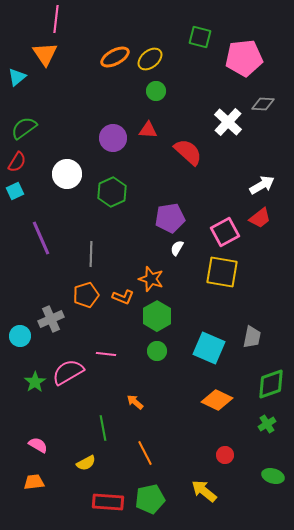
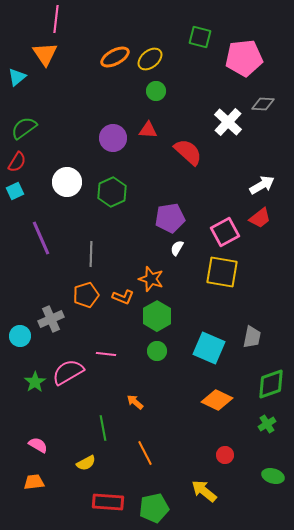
white circle at (67, 174): moved 8 px down
green pentagon at (150, 499): moved 4 px right, 9 px down
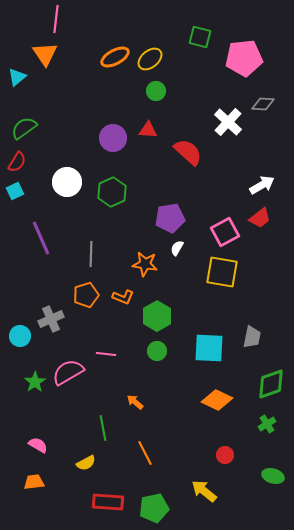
orange star at (151, 279): moved 6 px left, 15 px up; rotated 10 degrees counterclockwise
cyan square at (209, 348): rotated 20 degrees counterclockwise
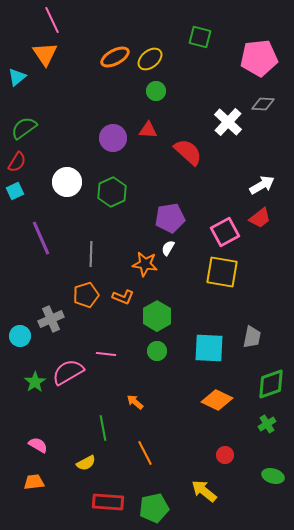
pink line at (56, 19): moved 4 px left, 1 px down; rotated 32 degrees counterclockwise
pink pentagon at (244, 58): moved 15 px right
white semicircle at (177, 248): moved 9 px left
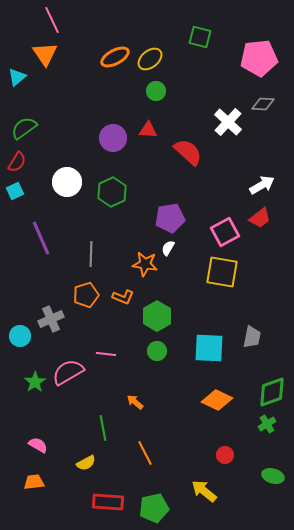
green diamond at (271, 384): moved 1 px right, 8 px down
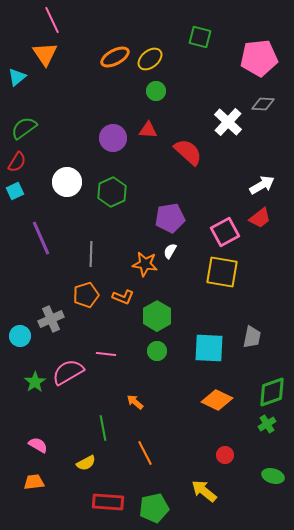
white semicircle at (168, 248): moved 2 px right, 3 px down
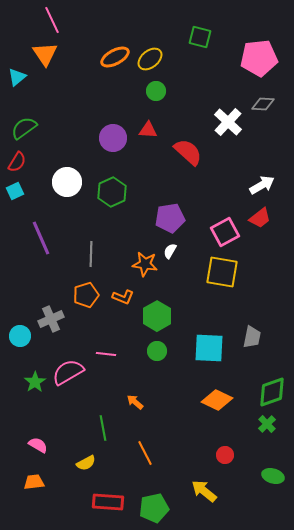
green cross at (267, 424): rotated 12 degrees counterclockwise
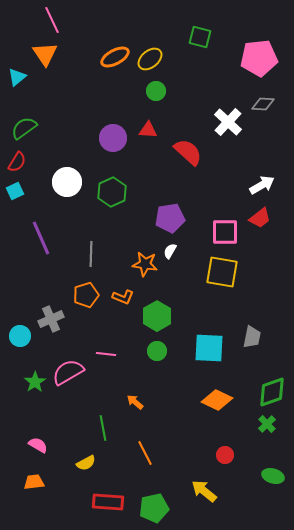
pink square at (225, 232): rotated 28 degrees clockwise
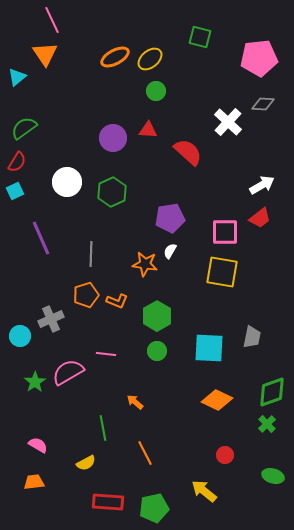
orange L-shape at (123, 297): moved 6 px left, 4 px down
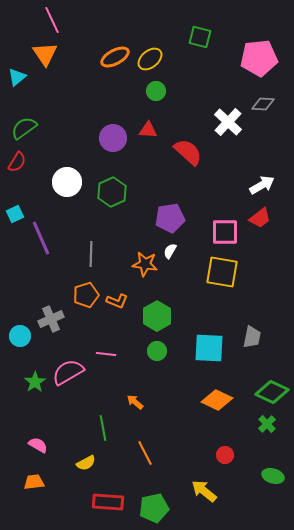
cyan square at (15, 191): moved 23 px down
green diamond at (272, 392): rotated 44 degrees clockwise
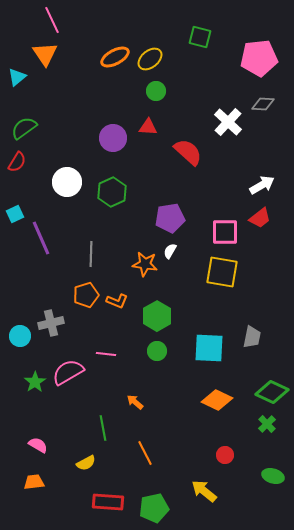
red triangle at (148, 130): moved 3 px up
gray cross at (51, 319): moved 4 px down; rotated 10 degrees clockwise
